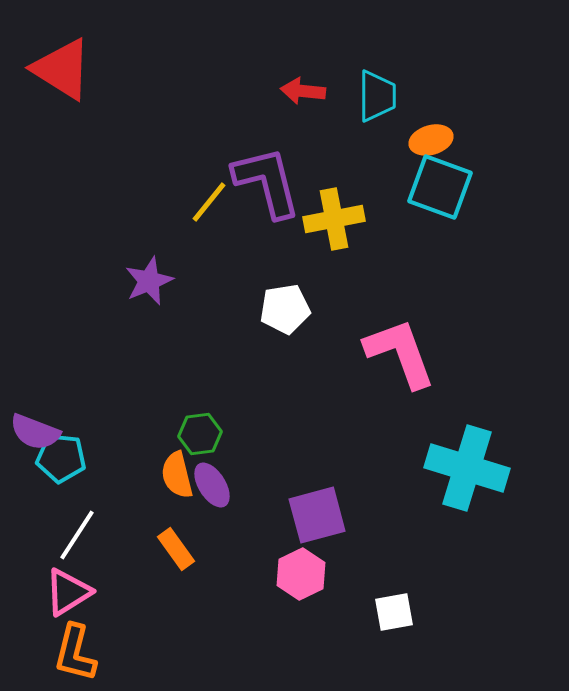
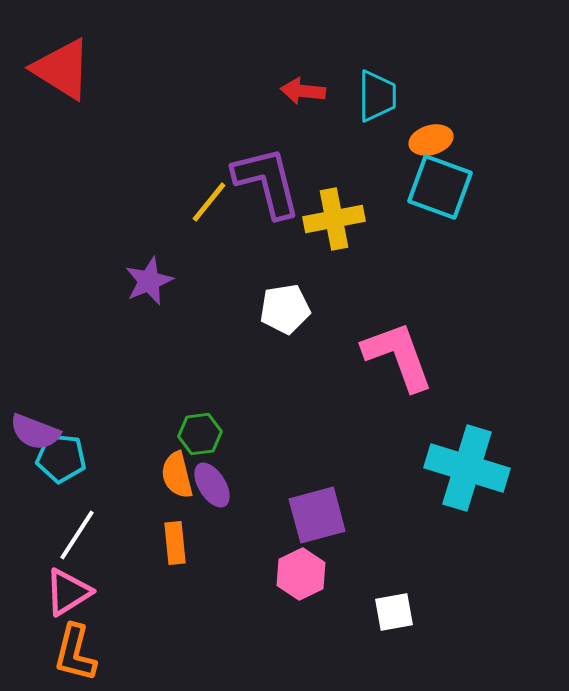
pink L-shape: moved 2 px left, 3 px down
orange rectangle: moved 1 px left, 6 px up; rotated 30 degrees clockwise
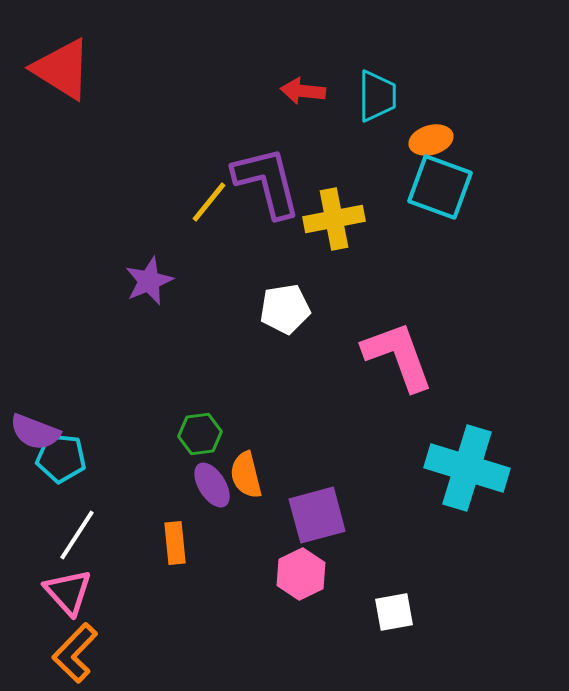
orange semicircle: moved 69 px right
pink triangle: rotated 40 degrees counterclockwise
orange L-shape: rotated 30 degrees clockwise
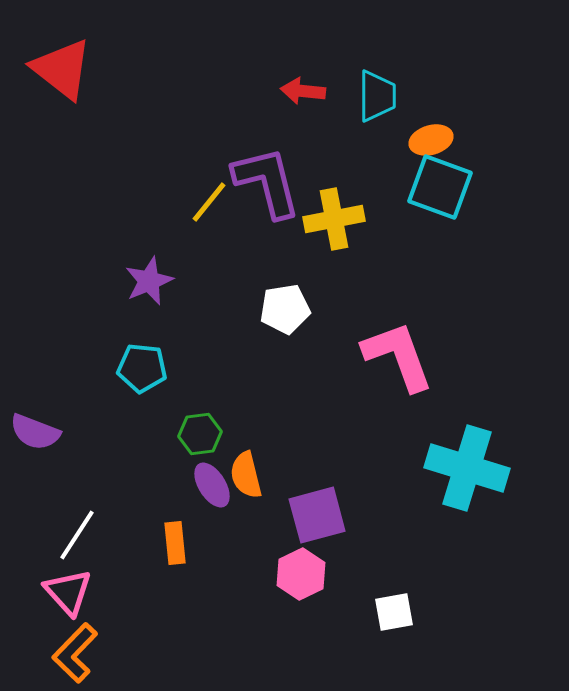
red triangle: rotated 6 degrees clockwise
cyan pentagon: moved 81 px right, 90 px up
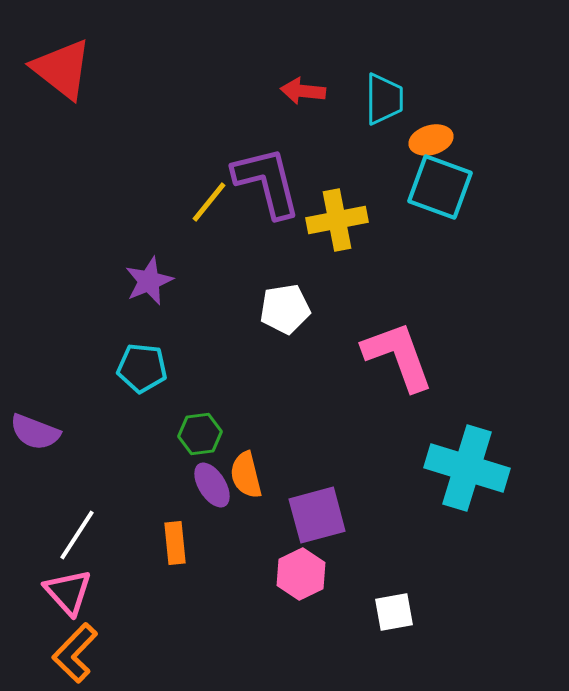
cyan trapezoid: moved 7 px right, 3 px down
yellow cross: moved 3 px right, 1 px down
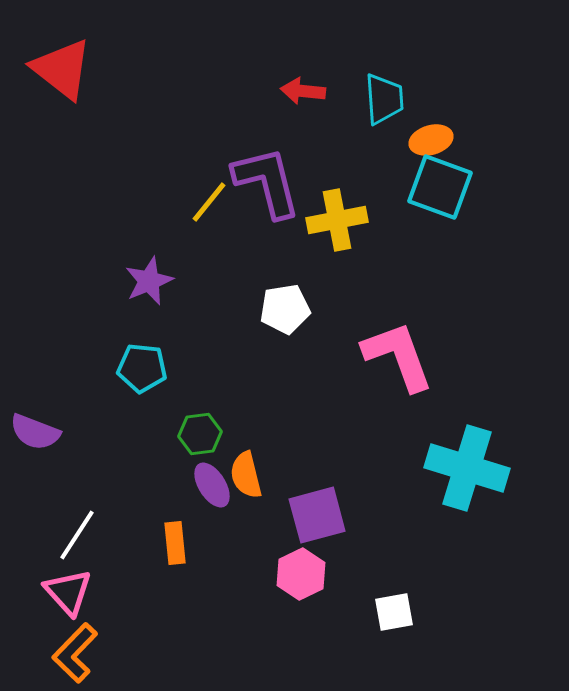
cyan trapezoid: rotated 4 degrees counterclockwise
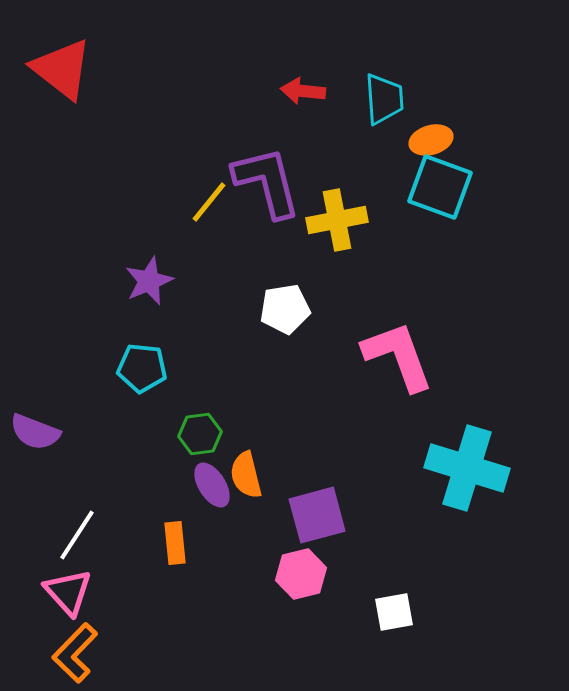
pink hexagon: rotated 12 degrees clockwise
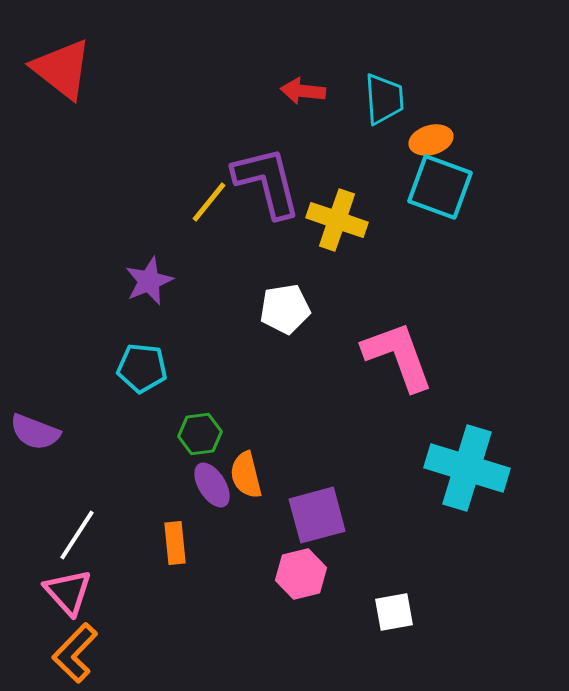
yellow cross: rotated 30 degrees clockwise
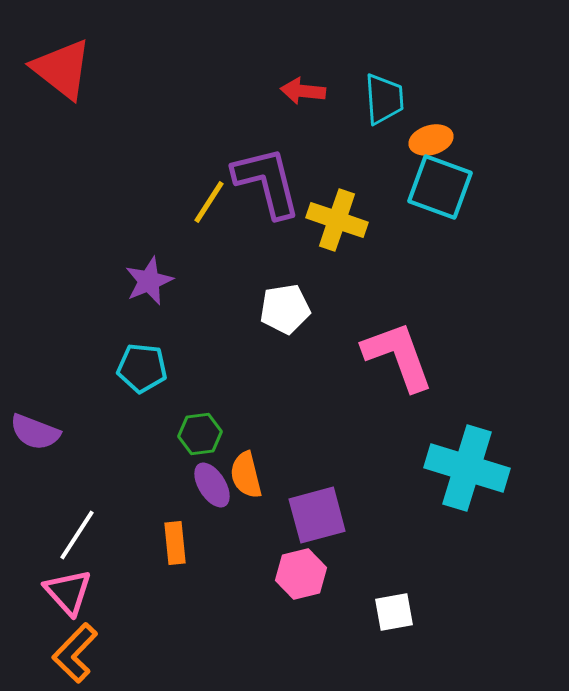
yellow line: rotated 6 degrees counterclockwise
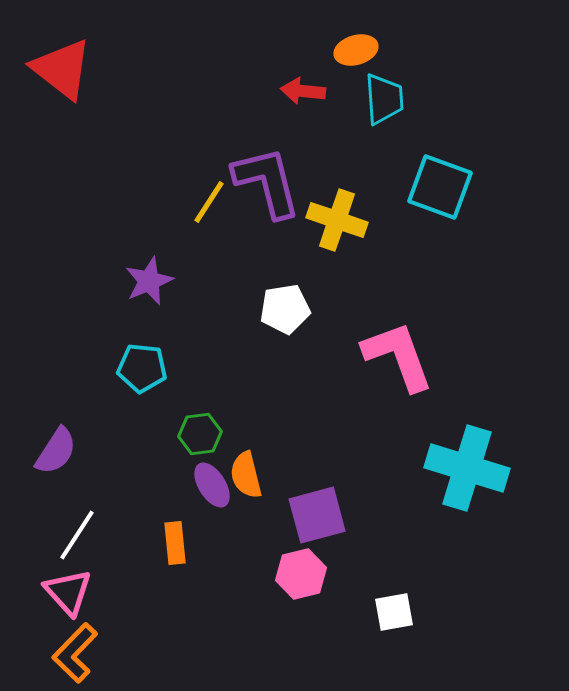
orange ellipse: moved 75 px left, 90 px up
purple semicircle: moved 21 px right, 19 px down; rotated 78 degrees counterclockwise
